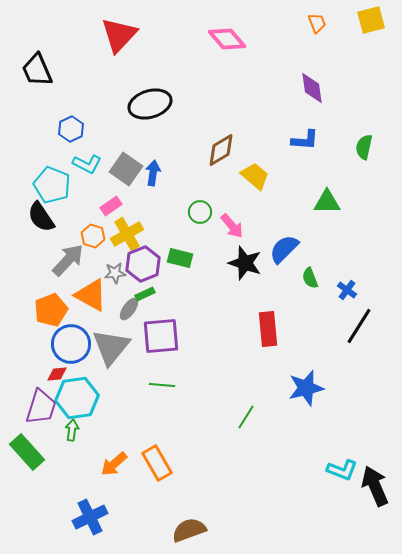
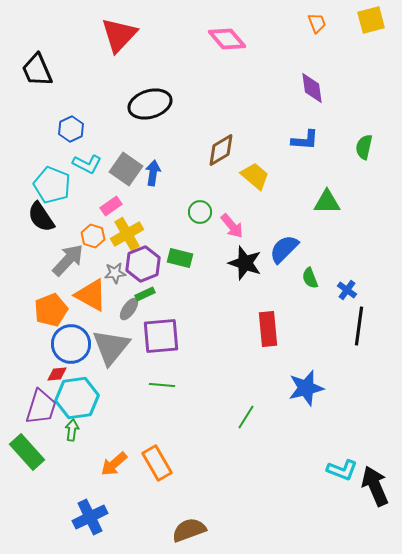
black line at (359, 326): rotated 24 degrees counterclockwise
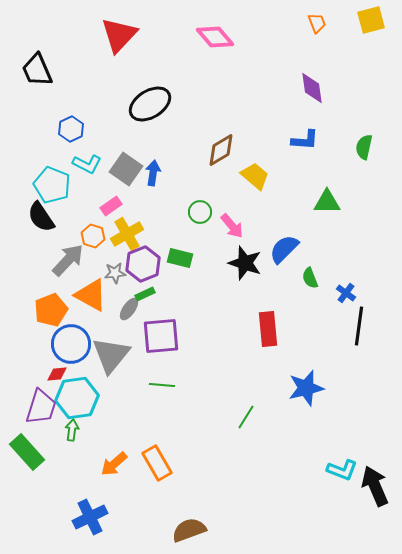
pink diamond at (227, 39): moved 12 px left, 2 px up
black ellipse at (150, 104): rotated 15 degrees counterclockwise
blue cross at (347, 290): moved 1 px left, 3 px down
gray triangle at (111, 347): moved 8 px down
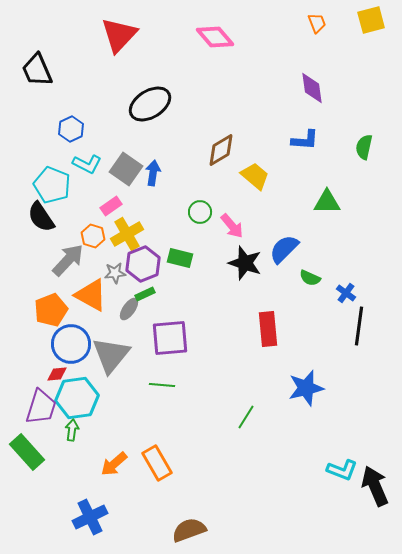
green semicircle at (310, 278): rotated 45 degrees counterclockwise
purple square at (161, 336): moved 9 px right, 2 px down
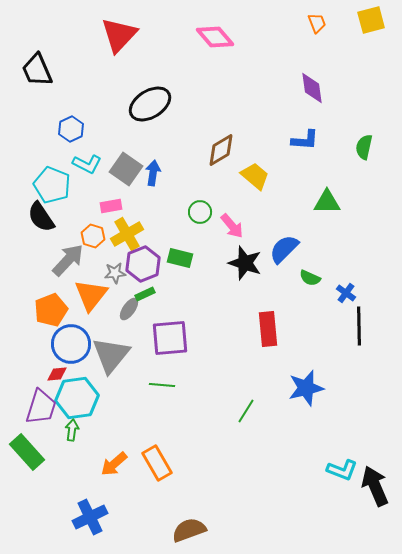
pink rectangle at (111, 206): rotated 25 degrees clockwise
orange triangle at (91, 295): rotated 39 degrees clockwise
black line at (359, 326): rotated 9 degrees counterclockwise
green line at (246, 417): moved 6 px up
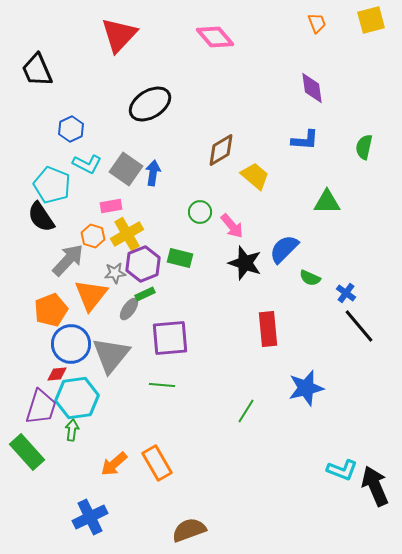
black line at (359, 326): rotated 39 degrees counterclockwise
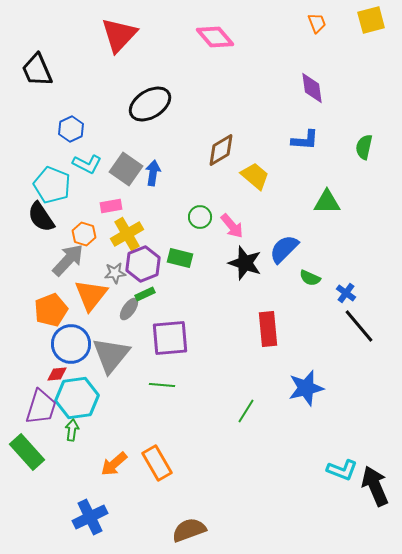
green circle at (200, 212): moved 5 px down
orange hexagon at (93, 236): moved 9 px left, 2 px up
